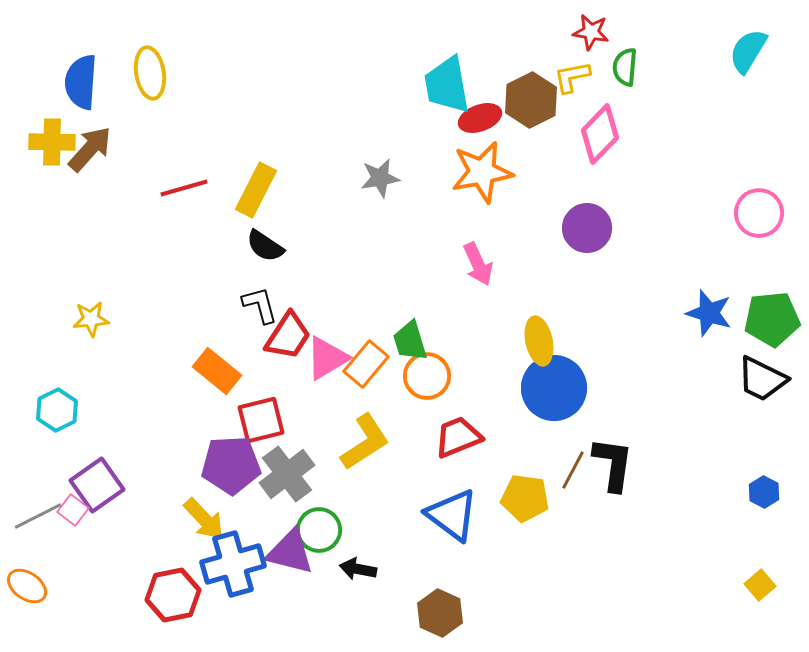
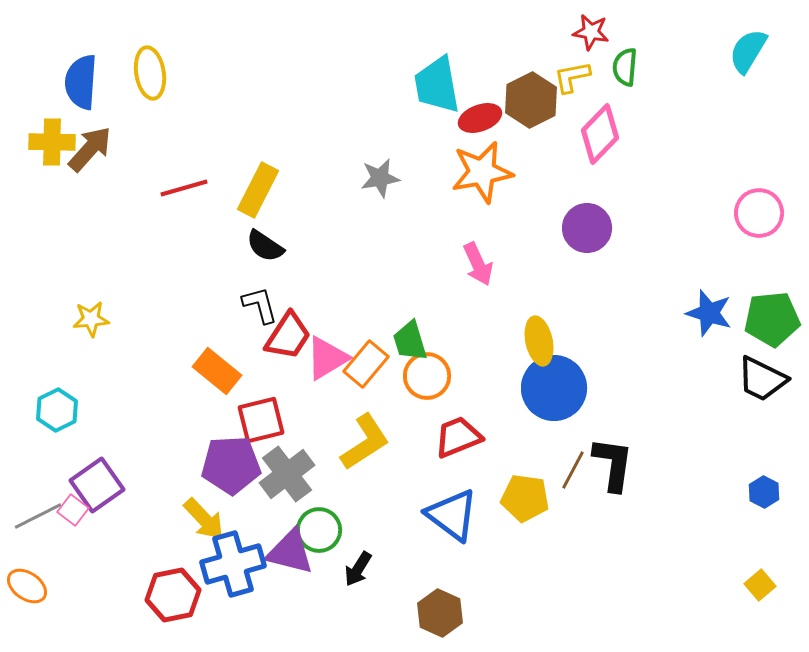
cyan trapezoid at (447, 85): moved 10 px left
yellow rectangle at (256, 190): moved 2 px right
black arrow at (358, 569): rotated 69 degrees counterclockwise
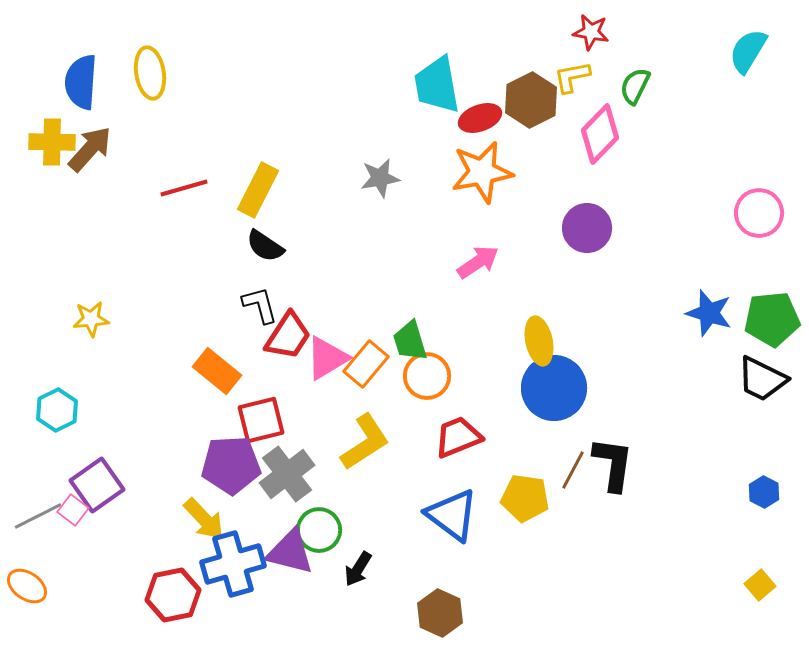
green semicircle at (625, 67): moved 10 px right, 19 px down; rotated 21 degrees clockwise
pink arrow at (478, 264): moved 2 px up; rotated 99 degrees counterclockwise
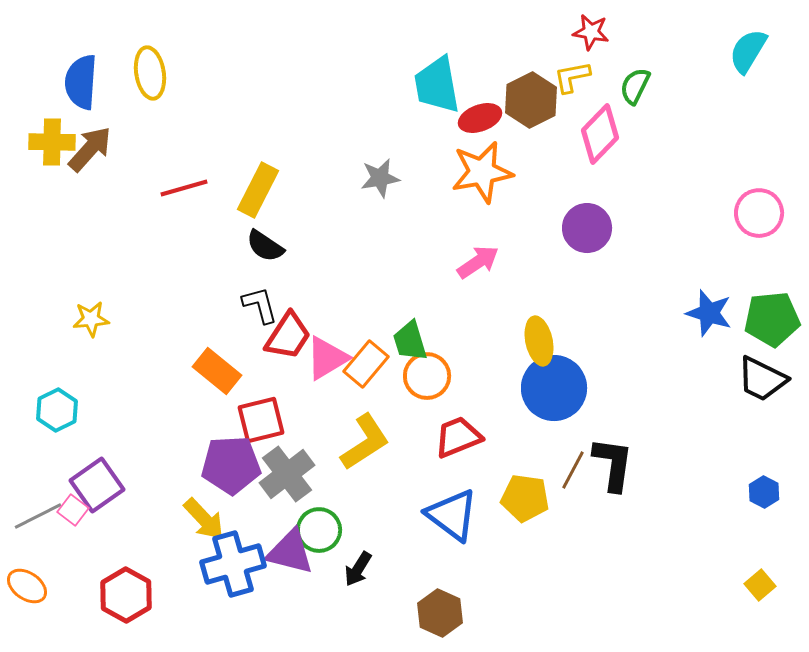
red hexagon at (173, 595): moved 47 px left; rotated 20 degrees counterclockwise
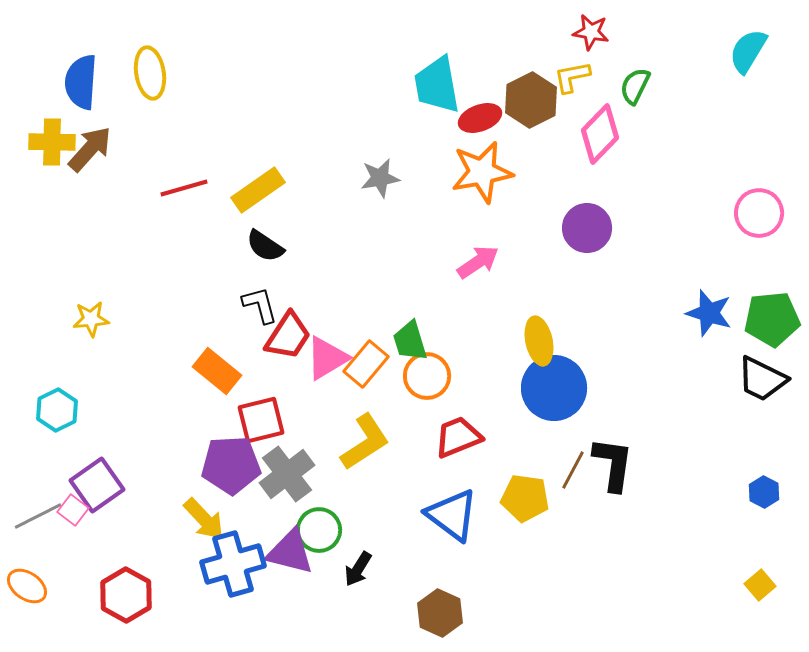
yellow rectangle at (258, 190): rotated 28 degrees clockwise
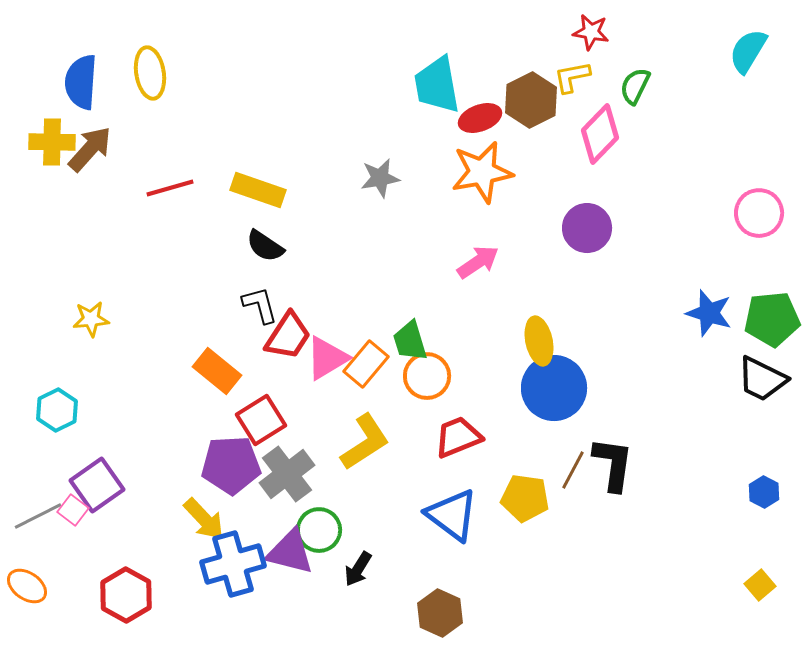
red line at (184, 188): moved 14 px left
yellow rectangle at (258, 190): rotated 54 degrees clockwise
red square at (261, 420): rotated 18 degrees counterclockwise
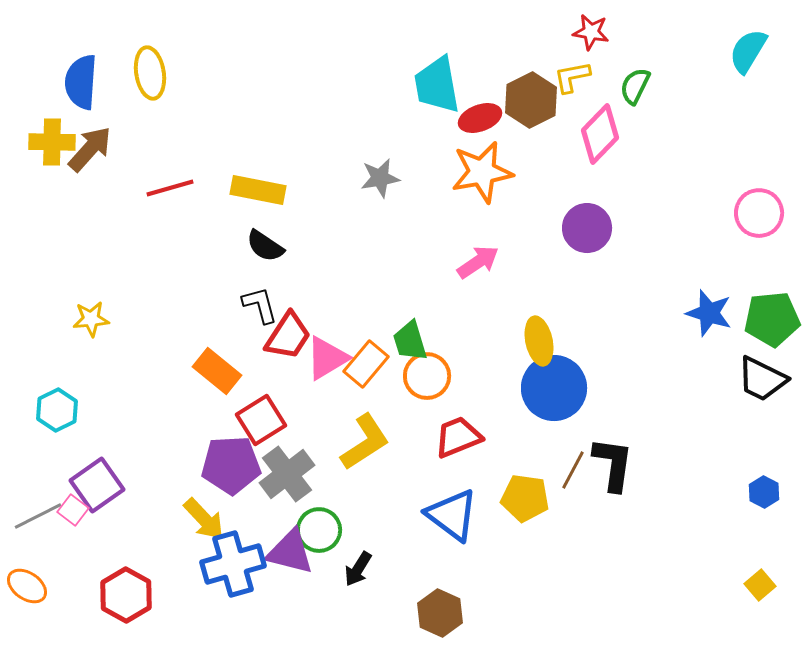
yellow rectangle at (258, 190): rotated 8 degrees counterclockwise
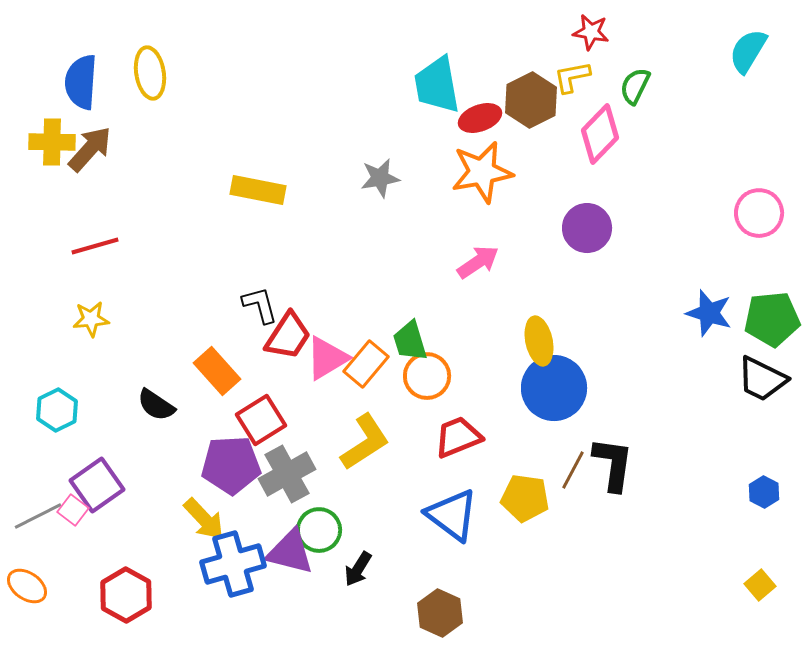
red line at (170, 188): moved 75 px left, 58 px down
black semicircle at (265, 246): moved 109 px left, 159 px down
orange rectangle at (217, 371): rotated 9 degrees clockwise
gray cross at (287, 474): rotated 8 degrees clockwise
